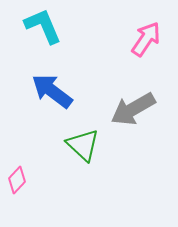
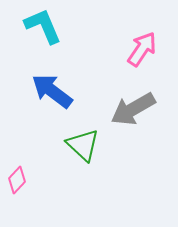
pink arrow: moved 4 px left, 10 px down
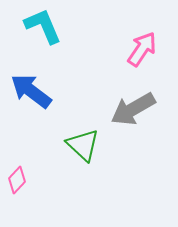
blue arrow: moved 21 px left
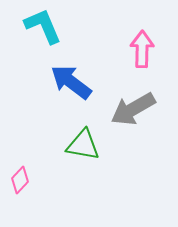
pink arrow: rotated 33 degrees counterclockwise
blue arrow: moved 40 px right, 9 px up
green triangle: rotated 33 degrees counterclockwise
pink diamond: moved 3 px right
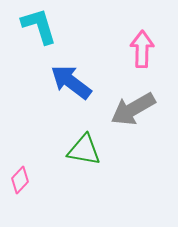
cyan L-shape: moved 4 px left; rotated 6 degrees clockwise
green triangle: moved 1 px right, 5 px down
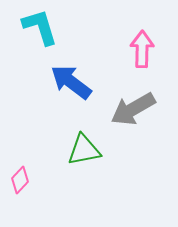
cyan L-shape: moved 1 px right, 1 px down
green triangle: rotated 21 degrees counterclockwise
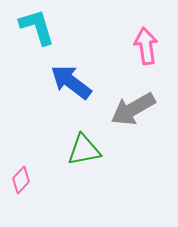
cyan L-shape: moved 3 px left
pink arrow: moved 4 px right, 3 px up; rotated 9 degrees counterclockwise
pink diamond: moved 1 px right
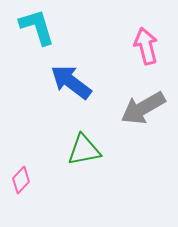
pink arrow: rotated 6 degrees counterclockwise
gray arrow: moved 10 px right, 1 px up
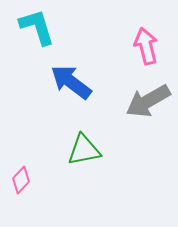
gray arrow: moved 5 px right, 7 px up
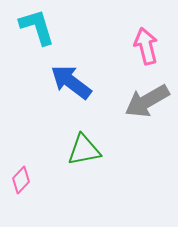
gray arrow: moved 1 px left
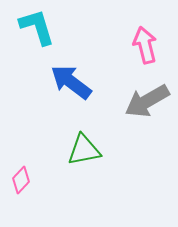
pink arrow: moved 1 px left, 1 px up
